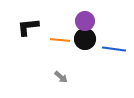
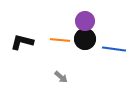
black L-shape: moved 6 px left, 15 px down; rotated 20 degrees clockwise
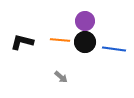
black circle: moved 3 px down
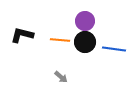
black L-shape: moved 7 px up
